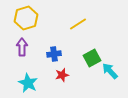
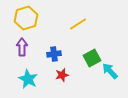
cyan star: moved 4 px up
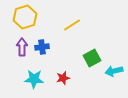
yellow hexagon: moved 1 px left, 1 px up
yellow line: moved 6 px left, 1 px down
blue cross: moved 12 px left, 7 px up
cyan arrow: moved 4 px right; rotated 60 degrees counterclockwise
red star: moved 1 px right, 3 px down
cyan star: moved 6 px right; rotated 24 degrees counterclockwise
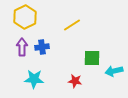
yellow hexagon: rotated 10 degrees counterclockwise
green square: rotated 30 degrees clockwise
red star: moved 12 px right, 3 px down; rotated 24 degrees clockwise
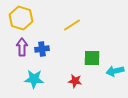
yellow hexagon: moved 4 px left, 1 px down; rotated 15 degrees counterclockwise
blue cross: moved 2 px down
cyan arrow: moved 1 px right
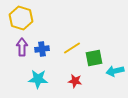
yellow line: moved 23 px down
green square: moved 2 px right; rotated 12 degrees counterclockwise
cyan star: moved 4 px right
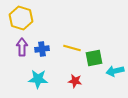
yellow line: rotated 48 degrees clockwise
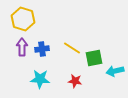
yellow hexagon: moved 2 px right, 1 px down
yellow line: rotated 18 degrees clockwise
cyan star: moved 2 px right
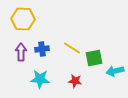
yellow hexagon: rotated 15 degrees counterclockwise
purple arrow: moved 1 px left, 5 px down
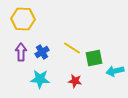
blue cross: moved 3 px down; rotated 24 degrees counterclockwise
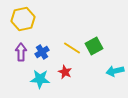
yellow hexagon: rotated 15 degrees counterclockwise
green square: moved 12 px up; rotated 18 degrees counterclockwise
red star: moved 10 px left, 9 px up; rotated 16 degrees clockwise
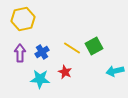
purple arrow: moved 1 px left, 1 px down
